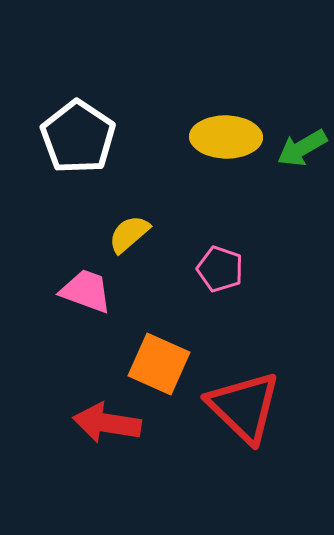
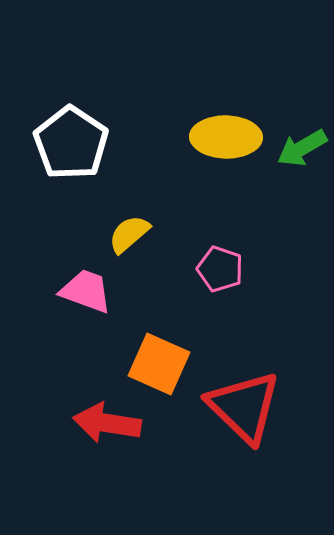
white pentagon: moved 7 px left, 6 px down
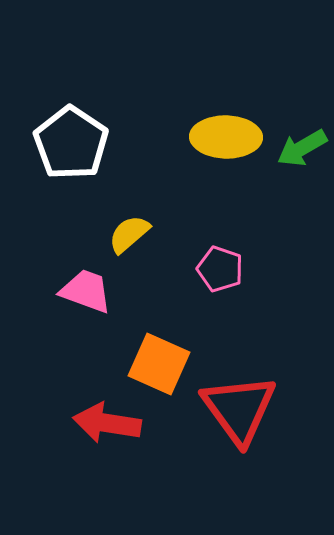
red triangle: moved 5 px left, 2 px down; rotated 10 degrees clockwise
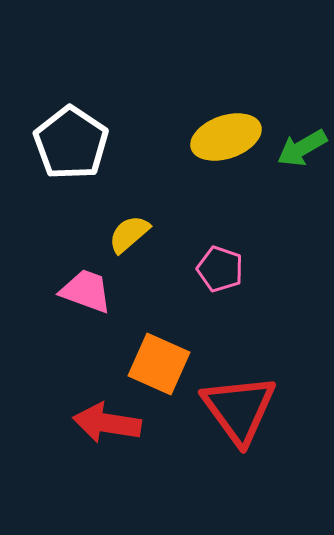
yellow ellipse: rotated 20 degrees counterclockwise
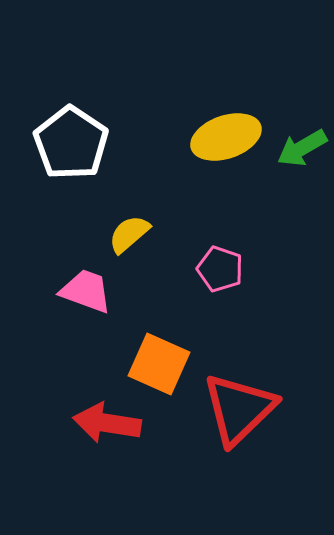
red triangle: rotated 22 degrees clockwise
